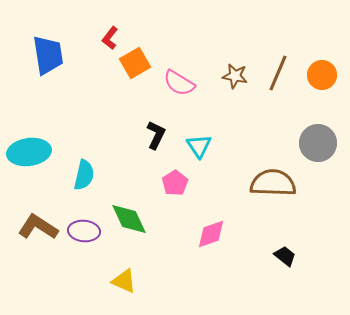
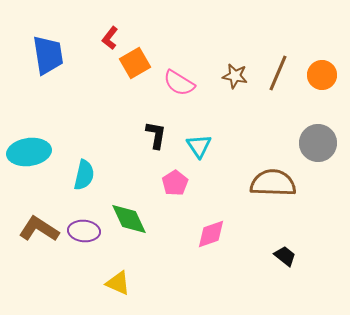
black L-shape: rotated 16 degrees counterclockwise
brown L-shape: moved 1 px right, 2 px down
yellow triangle: moved 6 px left, 2 px down
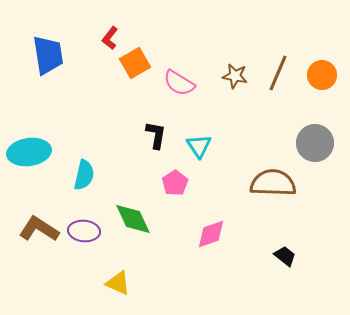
gray circle: moved 3 px left
green diamond: moved 4 px right
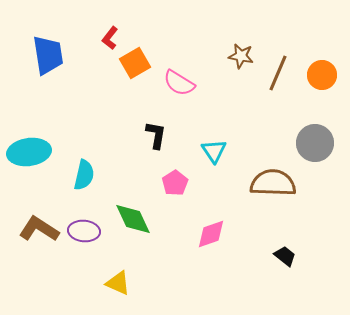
brown star: moved 6 px right, 20 px up
cyan triangle: moved 15 px right, 5 px down
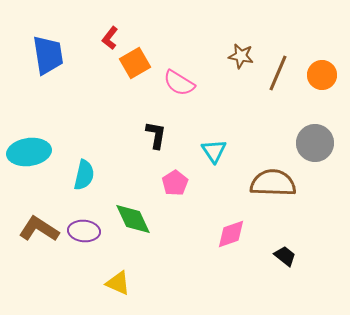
pink diamond: moved 20 px right
